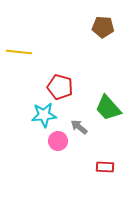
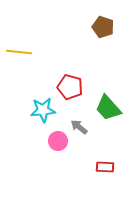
brown pentagon: rotated 15 degrees clockwise
red pentagon: moved 10 px right
cyan star: moved 1 px left, 5 px up
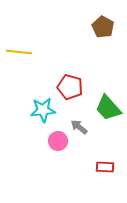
brown pentagon: rotated 10 degrees clockwise
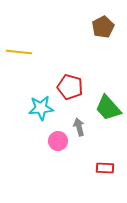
brown pentagon: rotated 15 degrees clockwise
cyan star: moved 2 px left, 2 px up
gray arrow: rotated 36 degrees clockwise
red rectangle: moved 1 px down
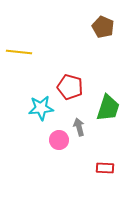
brown pentagon: rotated 20 degrees counterclockwise
green trapezoid: rotated 120 degrees counterclockwise
pink circle: moved 1 px right, 1 px up
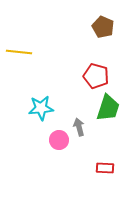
red pentagon: moved 26 px right, 11 px up
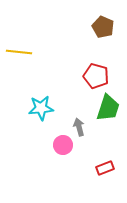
pink circle: moved 4 px right, 5 px down
red rectangle: rotated 24 degrees counterclockwise
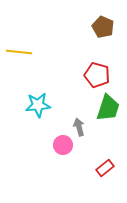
red pentagon: moved 1 px right, 1 px up
cyan star: moved 3 px left, 3 px up
red rectangle: rotated 18 degrees counterclockwise
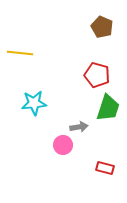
brown pentagon: moved 1 px left
yellow line: moved 1 px right, 1 px down
cyan star: moved 4 px left, 2 px up
gray arrow: rotated 96 degrees clockwise
red rectangle: rotated 54 degrees clockwise
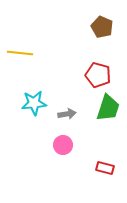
red pentagon: moved 1 px right
gray arrow: moved 12 px left, 13 px up
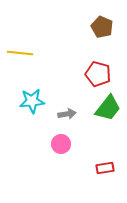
red pentagon: moved 1 px up
cyan star: moved 2 px left, 2 px up
green trapezoid: rotated 20 degrees clockwise
pink circle: moved 2 px left, 1 px up
red rectangle: rotated 24 degrees counterclockwise
